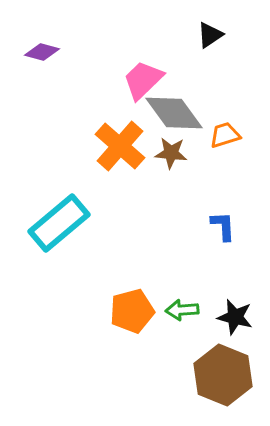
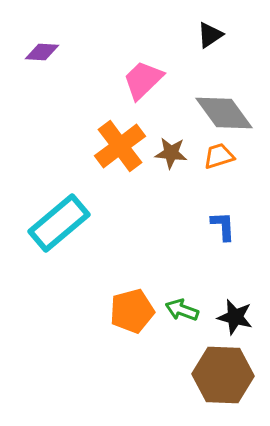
purple diamond: rotated 12 degrees counterclockwise
gray diamond: moved 50 px right
orange trapezoid: moved 6 px left, 21 px down
orange cross: rotated 12 degrees clockwise
green arrow: rotated 24 degrees clockwise
brown hexagon: rotated 20 degrees counterclockwise
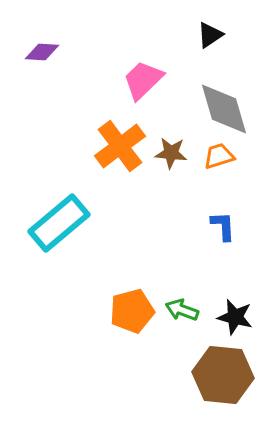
gray diamond: moved 4 px up; rotated 20 degrees clockwise
brown hexagon: rotated 4 degrees clockwise
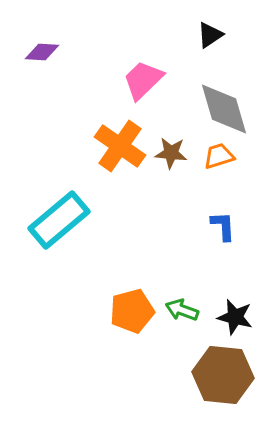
orange cross: rotated 18 degrees counterclockwise
cyan rectangle: moved 3 px up
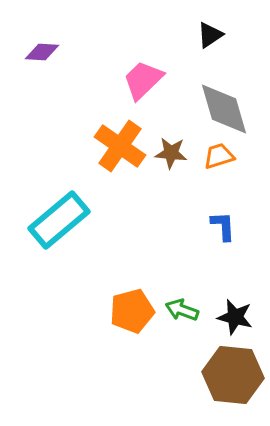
brown hexagon: moved 10 px right
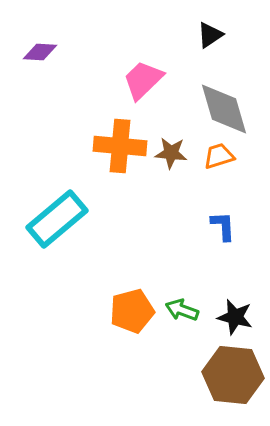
purple diamond: moved 2 px left
orange cross: rotated 30 degrees counterclockwise
cyan rectangle: moved 2 px left, 1 px up
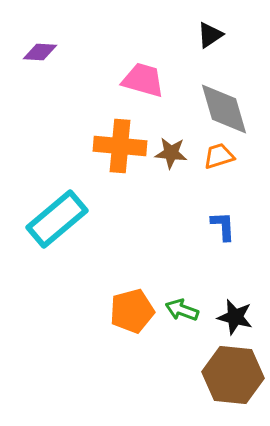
pink trapezoid: rotated 60 degrees clockwise
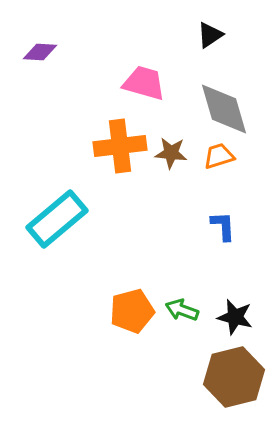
pink trapezoid: moved 1 px right, 3 px down
orange cross: rotated 12 degrees counterclockwise
brown hexagon: moved 1 px right, 2 px down; rotated 20 degrees counterclockwise
